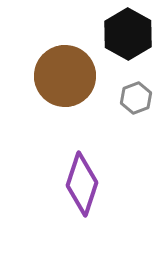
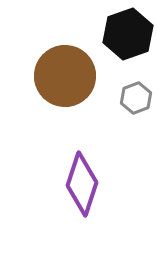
black hexagon: rotated 12 degrees clockwise
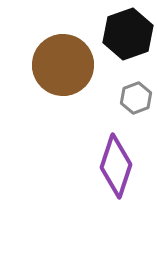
brown circle: moved 2 px left, 11 px up
purple diamond: moved 34 px right, 18 px up
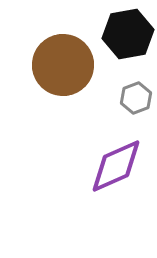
black hexagon: rotated 9 degrees clockwise
purple diamond: rotated 48 degrees clockwise
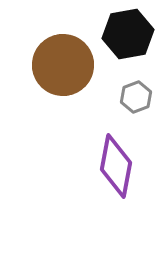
gray hexagon: moved 1 px up
purple diamond: rotated 56 degrees counterclockwise
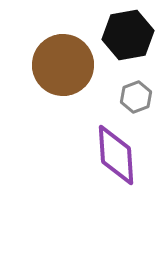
black hexagon: moved 1 px down
purple diamond: moved 11 px up; rotated 14 degrees counterclockwise
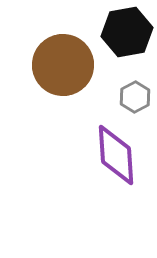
black hexagon: moved 1 px left, 3 px up
gray hexagon: moved 1 px left; rotated 8 degrees counterclockwise
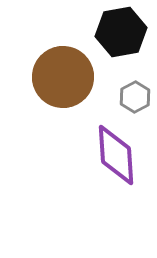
black hexagon: moved 6 px left
brown circle: moved 12 px down
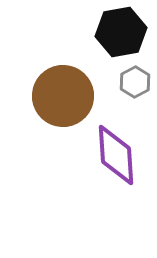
brown circle: moved 19 px down
gray hexagon: moved 15 px up
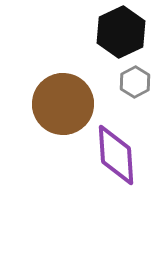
black hexagon: rotated 15 degrees counterclockwise
brown circle: moved 8 px down
